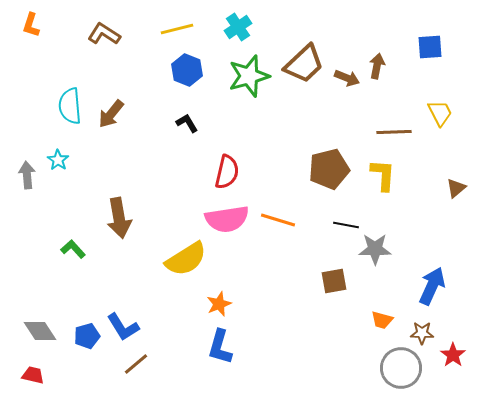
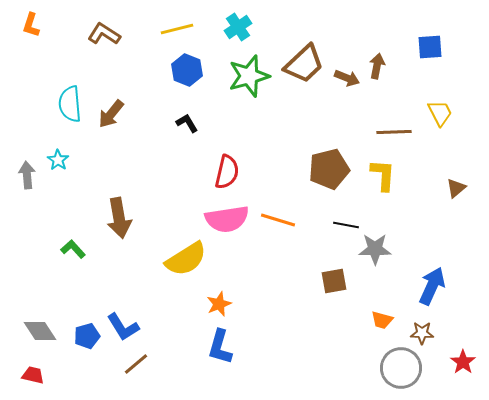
cyan semicircle at (70, 106): moved 2 px up
red star at (453, 355): moved 10 px right, 7 px down
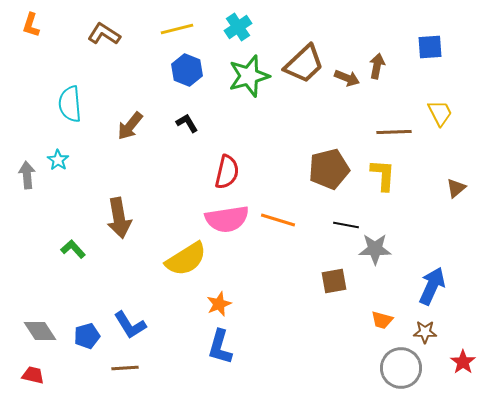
brown arrow at (111, 114): moved 19 px right, 12 px down
blue L-shape at (123, 327): moved 7 px right, 2 px up
brown star at (422, 333): moved 3 px right, 1 px up
brown line at (136, 364): moved 11 px left, 4 px down; rotated 36 degrees clockwise
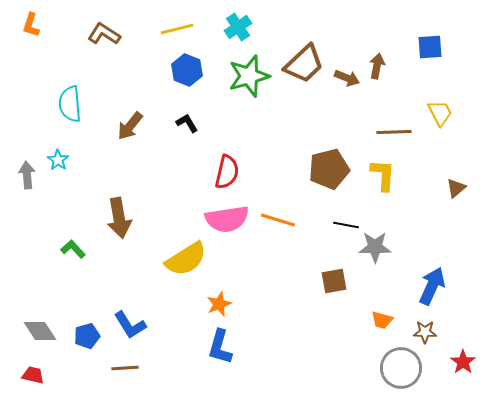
gray star at (375, 249): moved 2 px up
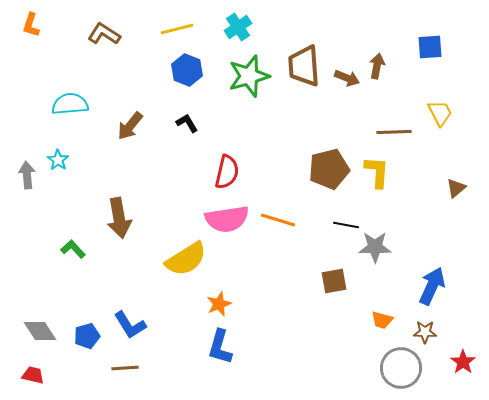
brown trapezoid at (304, 64): moved 2 px down; rotated 129 degrees clockwise
cyan semicircle at (70, 104): rotated 90 degrees clockwise
yellow L-shape at (383, 175): moved 6 px left, 3 px up
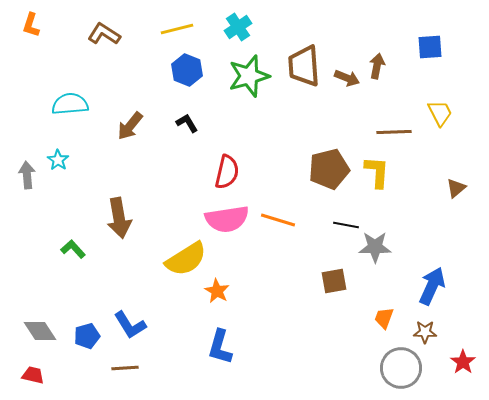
orange star at (219, 304): moved 2 px left, 13 px up; rotated 20 degrees counterclockwise
orange trapezoid at (382, 320): moved 2 px right, 2 px up; rotated 95 degrees clockwise
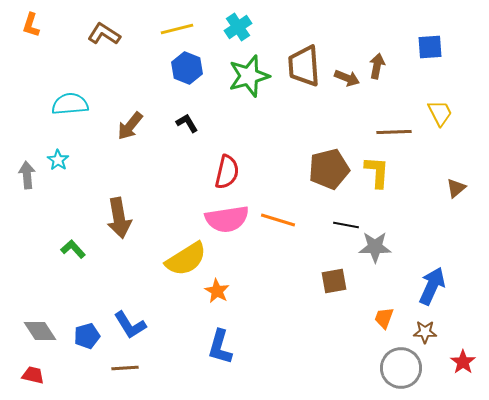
blue hexagon at (187, 70): moved 2 px up
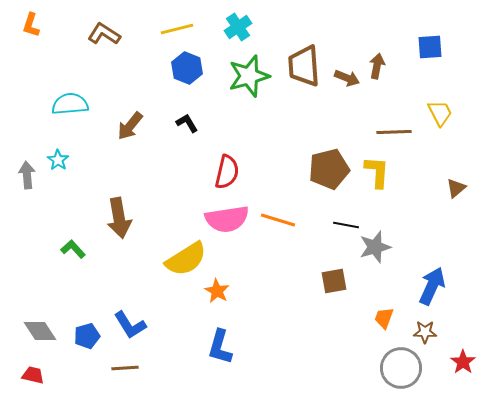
gray star at (375, 247): rotated 16 degrees counterclockwise
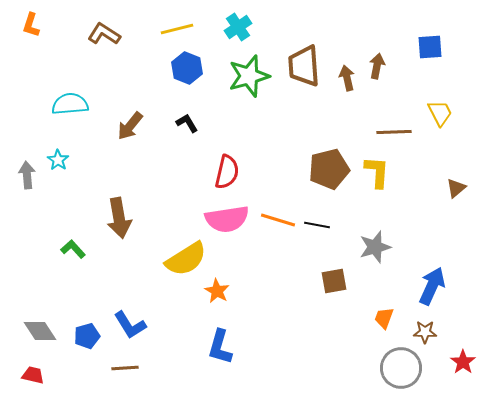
brown arrow at (347, 78): rotated 125 degrees counterclockwise
black line at (346, 225): moved 29 px left
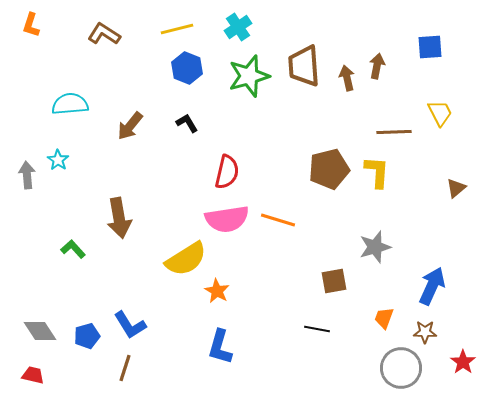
black line at (317, 225): moved 104 px down
brown line at (125, 368): rotated 68 degrees counterclockwise
